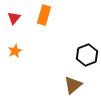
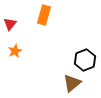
red triangle: moved 4 px left, 6 px down
black hexagon: moved 2 px left, 5 px down
brown triangle: moved 1 px left, 2 px up
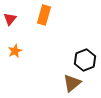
red triangle: moved 5 px up
